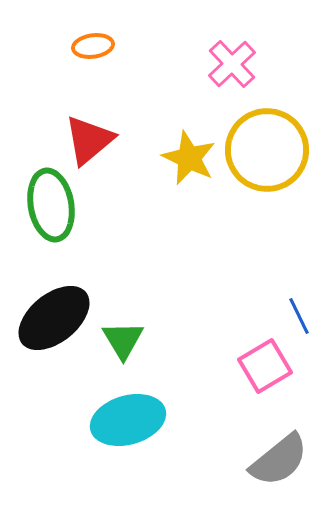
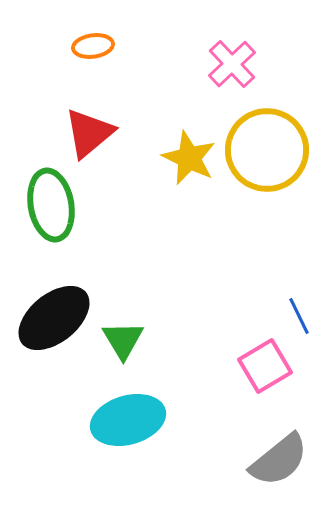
red triangle: moved 7 px up
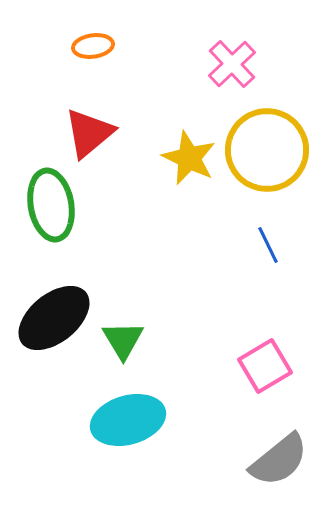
blue line: moved 31 px left, 71 px up
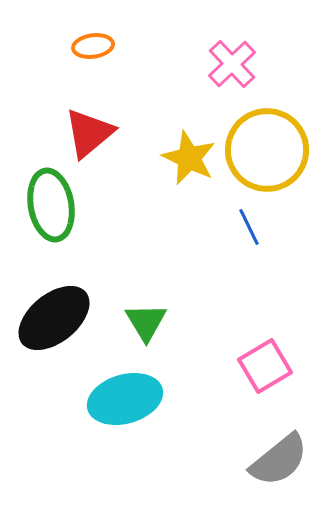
blue line: moved 19 px left, 18 px up
green triangle: moved 23 px right, 18 px up
cyan ellipse: moved 3 px left, 21 px up
